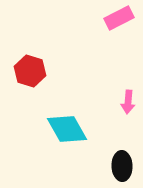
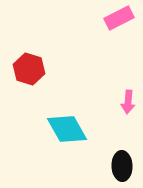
red hexagon: moved 1 px left, 2 px up
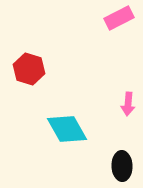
pink arrow: moved 2 px down
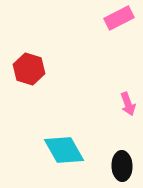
pink arrow: rotated 25 degrees counterclockwise
cyan diamond: moved 3 px left, 21 px down
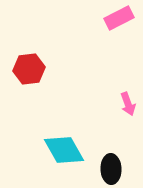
red hexagon: rotated 24 degrees counterclockwise
black ellipse: moved 11 px left, 3 px down
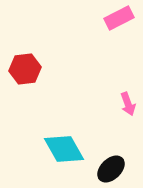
red hexagon: moved 4 px left
cyan diamond: moved 1 px up
black ellipse: rotated 48 degrees clockwise
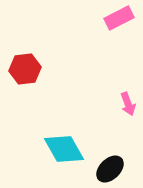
black ellipse: moved 1 px left
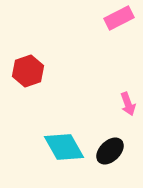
red hexagon: moved 3 px right, 2 px down; rotated 12 degrees counterclockwise
cyan diamond: moved 2 px up
black ellipse: moved 18 px up
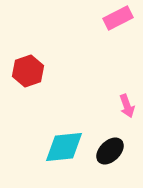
pink rectangle: moved 1 px left
pink arrow: moved 1 px left, 2 px down
cyan diamond: rotated 66 degrees counterclockwise
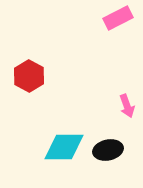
red hexagon: moved 1 px right, 5 px down; rotated 12 degrees counterclockwise
cyan diamond: rotated 6 degrees clockwise
black ellipse: moved 2 px left, 1 px up; rotated 32 degrees clockwise
